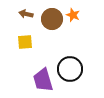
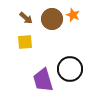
brown arrow: moved 4 px down; rotated 152 degrees counterclockwise
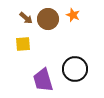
brown circle: moved 4 px left
yellow square: moved 2 px left, 2 px down
black circle: moved 5 px right
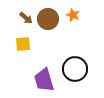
purple trapezoid: moved 1 px right
